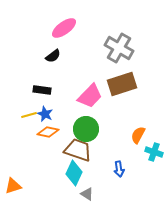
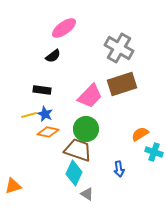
orange semicircle: moved 2 px right, 1 px up; rotated 30 degrees clockwise
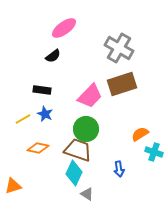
yellow line: moved 6 px left, 4 px down; rotated 14 degrees counterclockwise
orange diamond: moved 10 px left, 16 px down
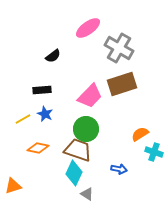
pink ellipse: moved 24 px right
black rectangle: rotated 12 degrees counterclockwise
blue arrow: rotated 70 degrees counterclockwise
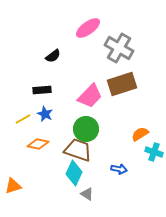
orange diamond: moved 4 px up
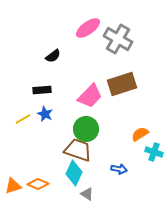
gray cross: moved 1 px left, 9 px up
orange diamond: moved 40 px down; rotated 10 degrees clockwise
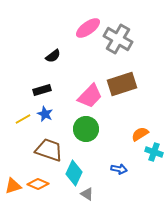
black rectangle: rotated 12 degrees counterclockwise
brown trapezoid: moved 29 px left
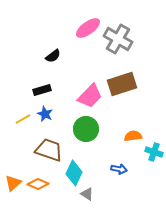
orange semicircle: moved 7 px left, 2 px down; rotated 24 degrees clockwise
orange triangle: moved 3 px up; rotated 24 degrees counterclockwise
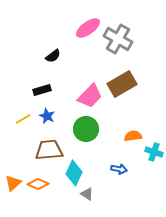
brown rectangle: rotated 12 degrees counterclockwise
blue star: moved 2 px right, 2 px down
brown trapezoid: rotated 24 degrees counterclockwise
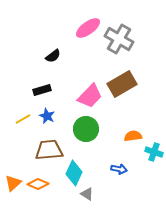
gray cross: moved 1 px right
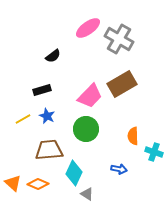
orange semicircle: rotated 84 degrees counterclockwise
orange triangle: rotated 36 degrees counterclockwise
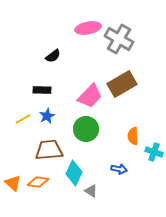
pink ellipse: rotated 25 degrees clockwise
black rectangle: rotated 18 degrees clockwise
blue star: rotated 21 degrees clockwise
orange diamond: moved 2 px up; rotated 15 degrees counterclockwise
gray triangle: moved 4 px right, 3 px up
